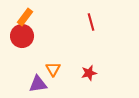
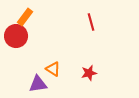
red circle: moved 6 px left
orange triangle: rotated 28 degrees counterclockwise
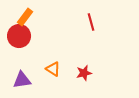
red circle: moved 3 px right
red star: moved 5 px left
purple triangle: moved 16 px left, 4 px up
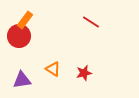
orange rectangle: moved 3 px down
red line: rotated 42 degrees counterclockwise
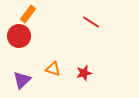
orange rectangle: moved 3 px right, 6 px up
orange triangle: rotated 14 degrees counterclockwise
purple triangle: rotated 36 degrees counterclockwise
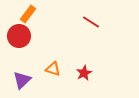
red star: rotated 14 degrees counterclockwise
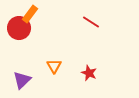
orange rectangle: moved 2 px right
red circle: moved 8 px up
orange triangle: moved 1 px right, 3 px up; rotated 42 degrees clockwise
red star: moved 5 px right; rotated 21 degrees counterclockwise
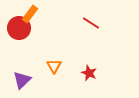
red line: moved 1 px down
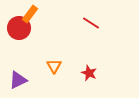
purple triangle: moved 4 px left; rotated 18 degrees clockwise
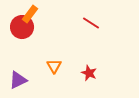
red circle: moved 3 px right, 1 px up
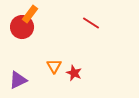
red star: moved 15 px left
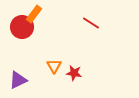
orange rectangle: moved 4 px right
red star: rotated 14 degrees counterclockwise
